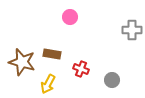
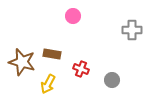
pink circle: moved 3 px right, 1 px up
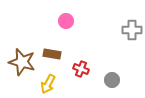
pink circle: moved 7 px left, 5 px down
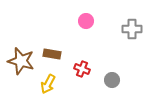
pink circle: moved 20 px right
gray cross: moved 1 px up
brown star: moved 1 px left, 1 px up
red cross: moved 1 px right
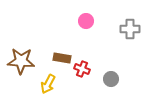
gray cross: moved 2 px left
brown rectangle: moved 10 px right, 4 px down
brown star: rotated 12 degrees counterclockwise
gray circle: moved 1 px left, 1 px up
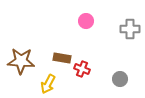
gray circle: moved 9 px right
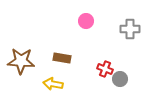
red cross: moved 23 px right
yellow arrow: moved 5 px right; rotated 72 degrees clockwise
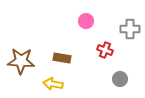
red cross: moved 19 px up
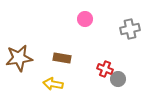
pink circle: moved 1 px left, 2 px up
gray cross: rotated 12 degrees counterclockwise
red cross: moved 19 px down
brown star: moved 2 px left, 3 px up; rotated 12 degrees counterclockwise
gray circle: moved 2 px left
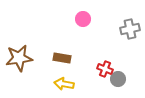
pink circle: moved 2 px left
yellow arrow: moved 11 px right
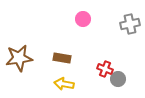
gray cross: moved 5 px up
